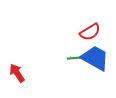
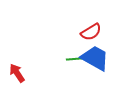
red semicircle: moved 1 px right
green line: moved 1 px left, 1 px down
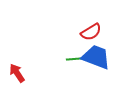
blue trapezoid: moved 1 px right, 1 px up; rotated 8 degrees counterclockwise
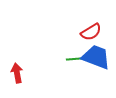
red arrow: rotated 24 degrees clockwise
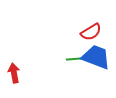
red arrow: moved 3 px left
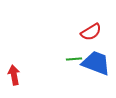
blue trapezoid: moved 6 px down
red arrow: moved 2 px down
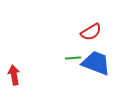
green line: moved 1 px left, 1 px up
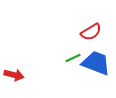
green line: rotated 21 degrees counterclockwise
red arrow: rotated 114 degrees clockwise
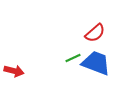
red semicircle: moved 4 px right, 1 px down; rotated 10 degrees counterclockwise
red arrow: moved 4 px up
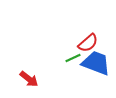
red semicircle: moved 7 px left, 10 px down
red arrow: moved 15 px right, 8 px down; rotated 24 degrees clockwise
